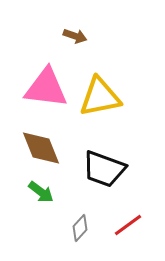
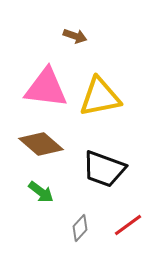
brown diamond: moved 4 px up; rotated 27 degrees counterclockwise
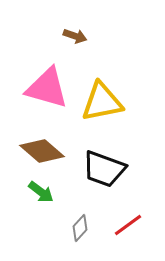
pink triangle: moved 1 px right; rotated 9 degrees clockwise
yellow triangle: moved 2 px right, 5 px down
brown diamond: moved 1 px right, 7 px down
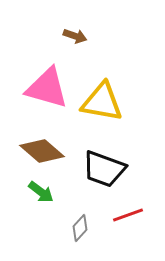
yellow triangle: rotated 21 degrees clockwise
red line: moved 10 px up; rotated 16 degrees clockwise
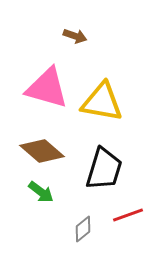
black trapezoid: rotated 93 degrees counterclockwise
gray diamond: moved 3 px right, 1 px down; rotated 8 degrees clockwise
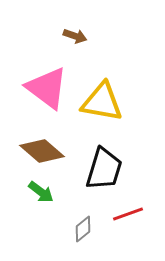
pink triangle: rotated 21 degrees clockwise
red line: moved 1 px up
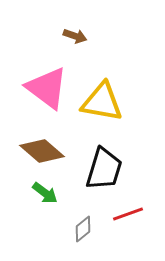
green arrow: moved 4 px right, 1 px down
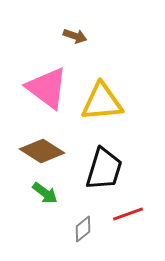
yellow triangle: rotated 15 degrees counterclockwise
brown diamond: rotated 9 degrees counterclockwise
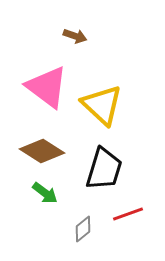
pink triangle: moved 1 px up
yellow triangle: moved 3 px down; rotated 48 degrees clockwise
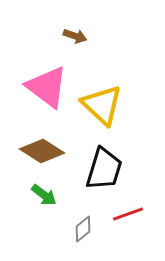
green arrow: moved 1 px left, 2 px down
